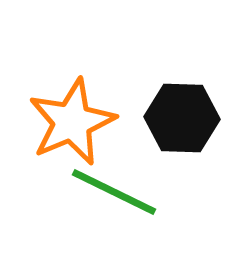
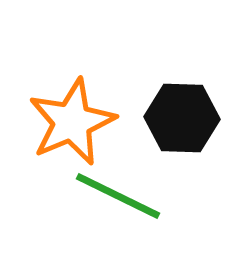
green line: moved 4 px right, 4 px down
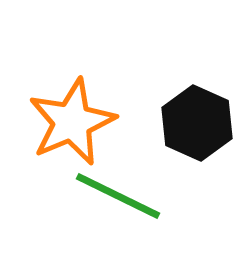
black hexagon: moved 15 px right, 5 px down; rotated 22 degrees clockwise
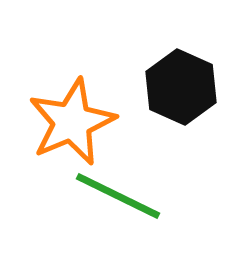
black hexagon: moved 16 px left, 36 px up
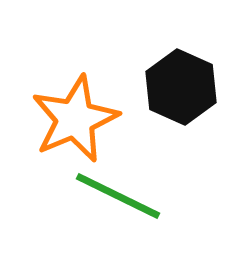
orange star: moved 3 px right, 3 px up
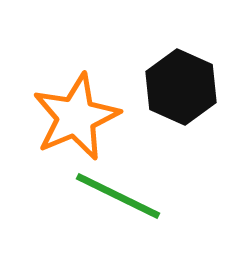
orange star: moved 1 px right, 2 px up
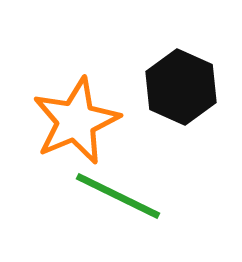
orange star: moved 4 px down
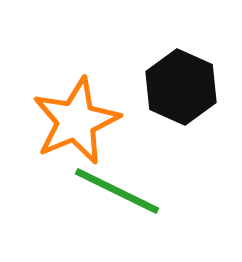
green line: moved 1 px left, 5 px up
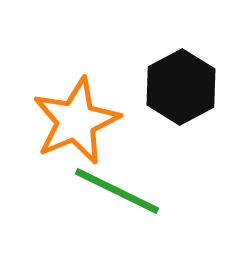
black hexagon: rotated 8 degrees clockwise
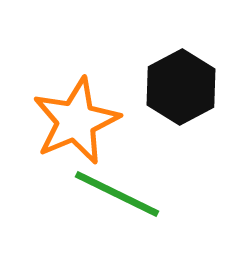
green line: moved 3 px down
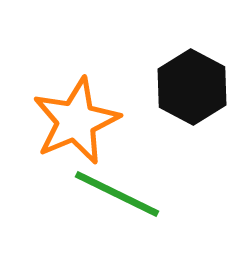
black hexagon: moved 11 px right; rotated 4 degrees counterclockwise
